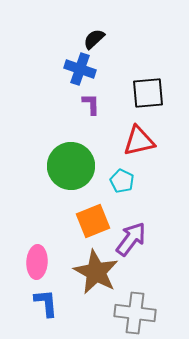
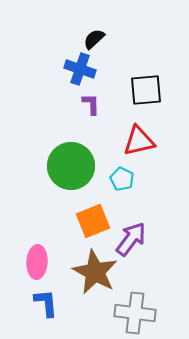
black square: moved 2 px left, 3 px up
cyan pentagon: moved 2 px up
brown star: moved 1 px left
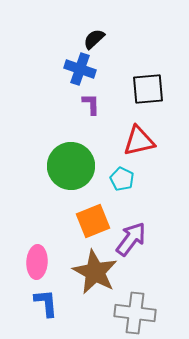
black square: moved 2 px right, 1 px up
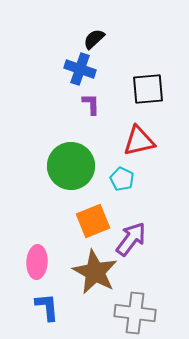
blue L-shape: moved 1 px right, 4 px down
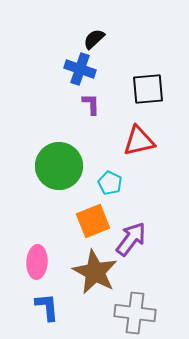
green circle: moved 12 px left
cyan pentagon: moved 12 px left, 4 px down
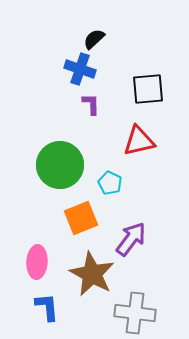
green circle: moved 1 px right, 1 px up
orange square: moved 12 px left, 3 px up
brown star: moved 3 px left, 2 px down
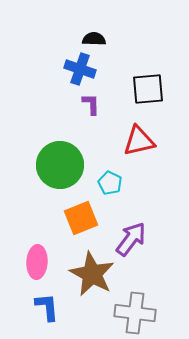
black semicircle: rotated 45 degrees clockwise
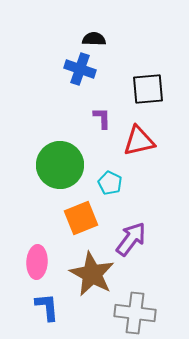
purple L-shape: moved 11 px right, 14 px down
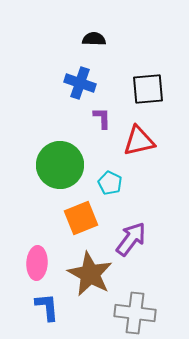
blue cross: moved 14 px down
pink ellipse: moved 1 px down
brown star: moved 2 px left
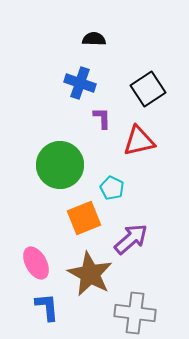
black square: rotated 28 degrees counterclockwise
cyan pentagon: moved 2 px right, 5 px down
orange square: moved 3 px right
purple arrow: rotated 12 degrees clockwise
pink ellipse: moved 1 px left; rotated 32 degrees counterclockwise
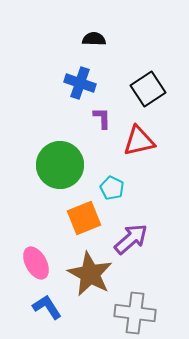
blue L-shape: rotated 28 degrees counterclockwise
